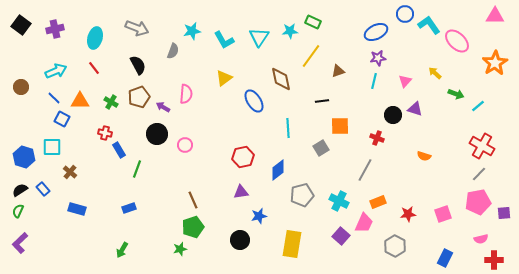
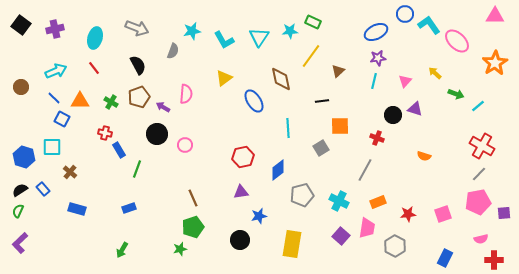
brown triangle at (338, 71): rotated 24 degrees counterclockwise
brown line at (193, 200): moved 2 px up
pink trapezoid at (364, 223): moved 3 px right, 5 px down; rotated 15 degrees counterclockwise
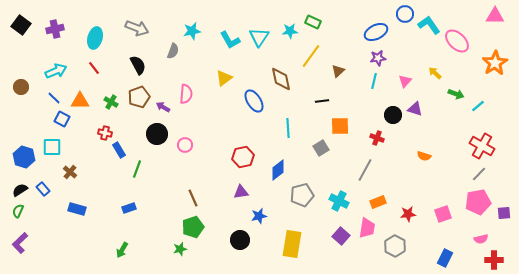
cyan L-shape at (224, 40): moved 6 px right
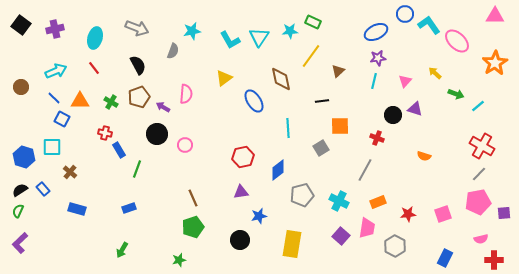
green star at (180, 249): moved 1 px left, 11 px down
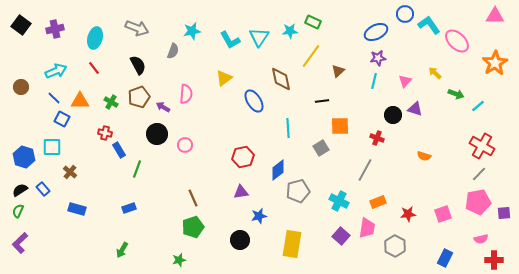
gray pentagon at (302, 195): moved 4 px left, 4 px up
